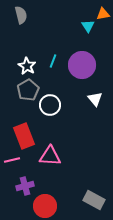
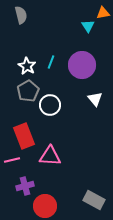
orange triangle: moved 1 px up
cyan line: moved 2 px left, 1 px down
gray pentagon: moved 1 px down
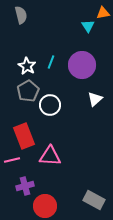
white triangle: rotated 28 degrees clockwise
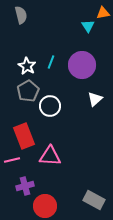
white circle: moved 1 px down
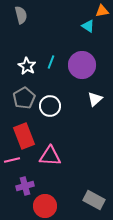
orange triangle: moved 1 px left, 2 px up
cyan triangle: rotated 24 degrees counterclockwise
gray pentagon: moved 4 px left, 7 px down
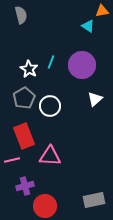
white star: moved 2 px right, 3 px down
gray rectangle: rotated 40 degrees counterclockwise
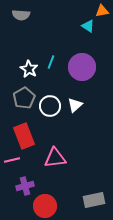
gray semicircle: rotated 108 degrees clockwise
purple circle: moved 2 px down
white triangle: moved 20 px left, 6 px down
pink triangle: moved 5 px right, 2 px down; rotated 10 degrees counterclockwise
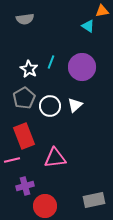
gray semicircle: moved 4 px right, 4 px down; rotated 12 degrees counterclockwise
